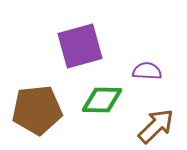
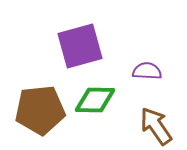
green diamond: moved 7 px left
brown pentagon: moved 3 px right
brown arrow: rotated 81 degrees counterclockwise
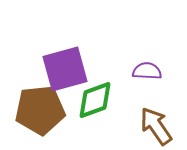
purple square: moved 15 px left, 23 px down
green diamond: rotated 21 degrees counterclockwise
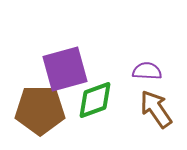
brown pentagon: rotated 6 degrees clockwise
brown arrow: moved 17 px up
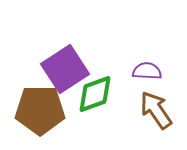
purple square: rotated 18 degrees counterclockwise
green diamond: moved 6 px up
brown arrow: moved 1 px down
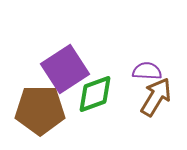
brown arrow: moved 13 px up; rotated 66 degrees clockwise
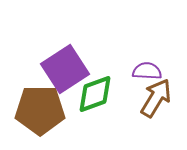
brown arrow: moved 1 px down
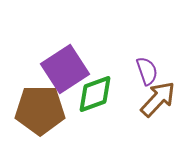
purple semicircle: rotated 68 degrees clockwise
brown arrow: moved 2 px right, 1 px down; rotated 12 degrees clockwise
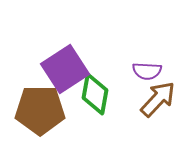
purple semicircle: rotated 112 degrees clockwise
green diamond: rotated 60 degrees counterclockwise
